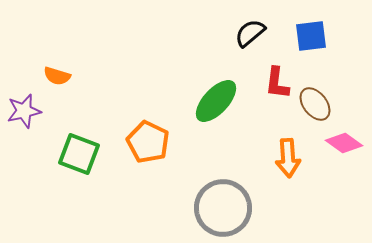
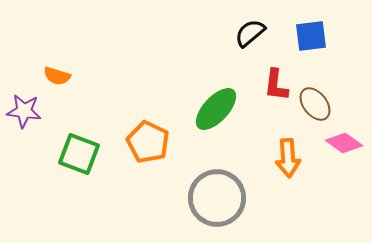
red L-shape: moved 1 px left, 2 px down
green ellipse: moved 8 px down
purple star: rotated 20 degrees clockwise
gray circle: moved 6 px left, 10 px up
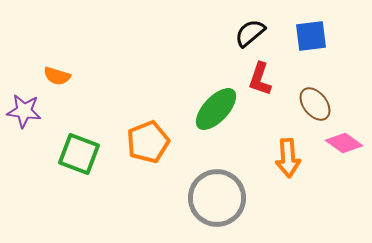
red L-shape: moved 16 px left, 6 px up; rotated 12 degrees clockwise
orange pentagon: rotated 24 degrees clockwise
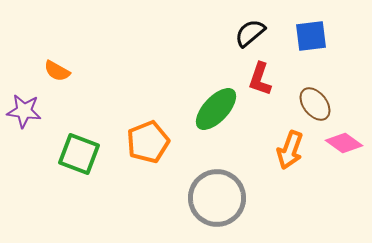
orange semicircle: moved 5 px up; rotated 12 degrees clockwise
orange arrow: moved 2 px right, 8 px up; rotated 24 degrees clockwise
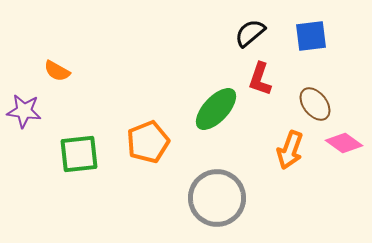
green square: rotated 27 degrees counterclockwise
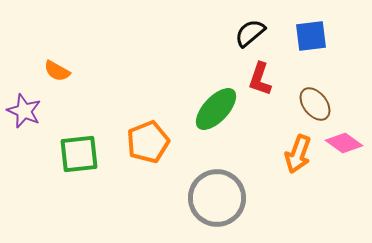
purple star: rotated 16 degrees clockwise
orange arrow: moved 8 px right, 4 px down
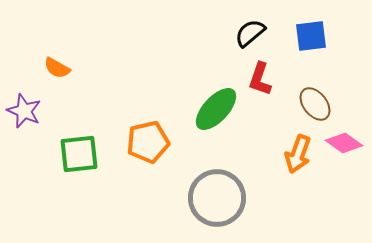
orange semicircle: moved 3 px up
orange pentagon: rotated 9 degrees clockwise
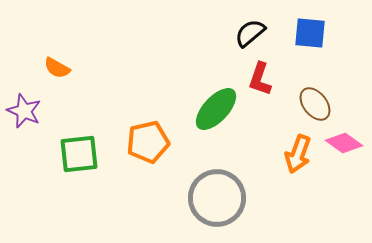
blue square: moved 1 px left, 3 px up; rotated 12 degrees clockwise
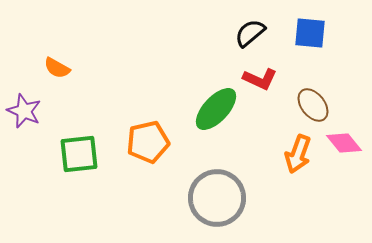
red L-shape: rotated 84 degrees counterclockwise
brown ellipse: moved 2 px left, 1 px down
pink diamond: rotated 15 degrees clockwise
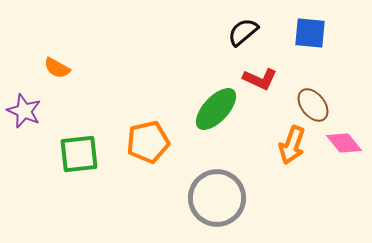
black semicircle: moved 7 px left, 1 px up
orange arrow: moved 6 px left, 9 px up
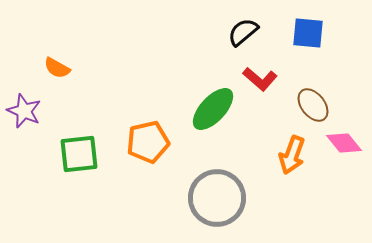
blue square: moved 2 px left
red L-shape: rotated 16 degrees clockwise
green ellipse: moved 3 px left
orange arrow: moved 10 px down
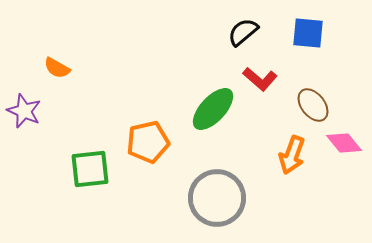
green square: moved 11 px right, 15 px down
